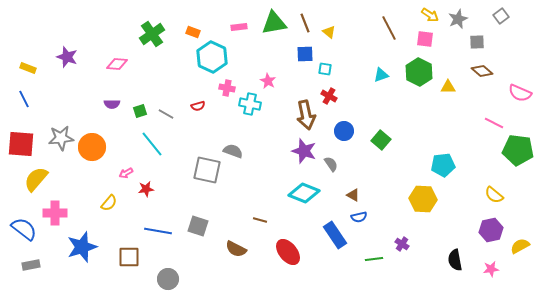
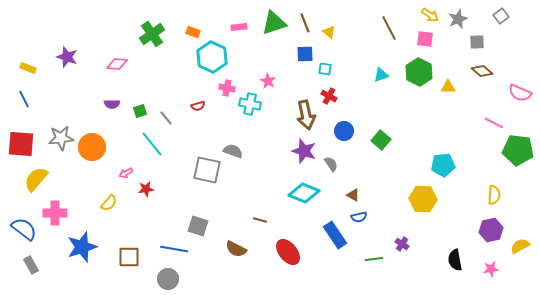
green triangle at (274, 23): rotated 8 degrees counterclockwise
gray line at (166, 114): moved 4 px down; rotated 21 degrees clockwise
yellow semicircle at (494, 195): rotated 126 degrees counterclockwise
blue line at (158, 231): moved 16 px right, 18 px down
gray rectangle at (31, 265): rotated 72 degrees clockwise
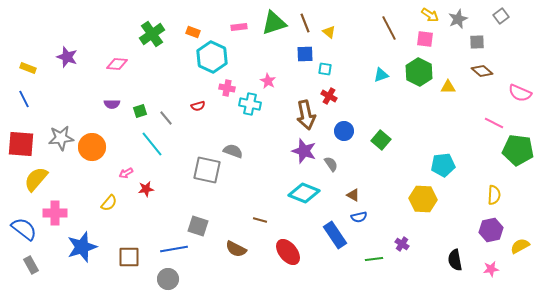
blue line at (174, 249): rotated 20 degrees counterclockwise
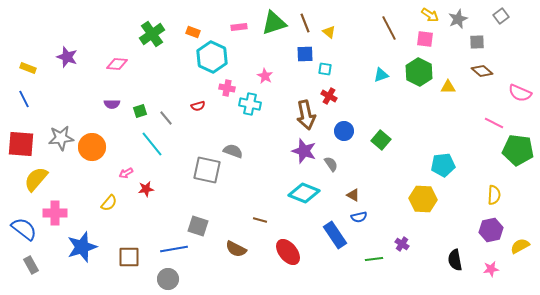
pink star at (268, 81): moved 3 px left, 5 px up
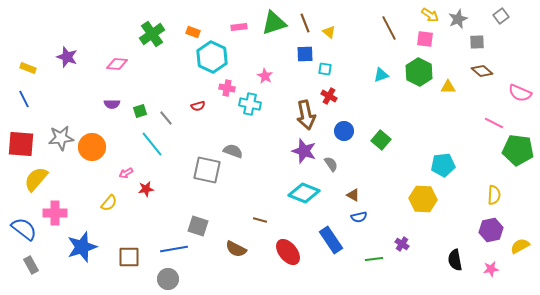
blue rectangle at (335, 235): moved 4 px left, 5 px down
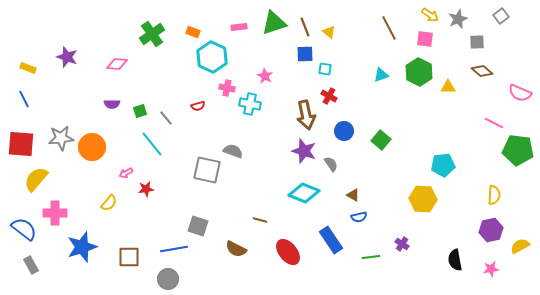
brown line at (305, 23): moved 4 px down
green line at (374, 259): moved 3 px left, 2 px up
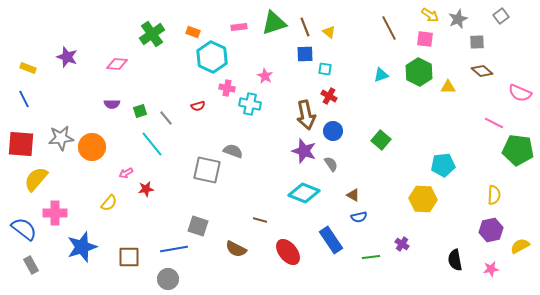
blue circle at (344, 131): moved 11 px left
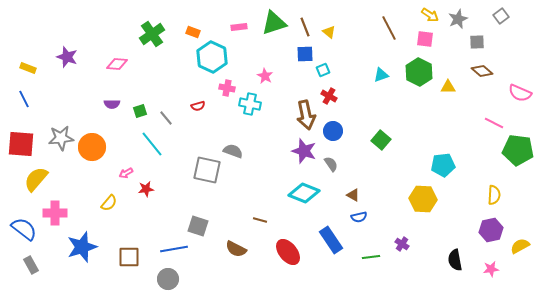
cyan square at (325, 69): moved 2 px left, 1 px down; rotated 32 degrees counterclockwise
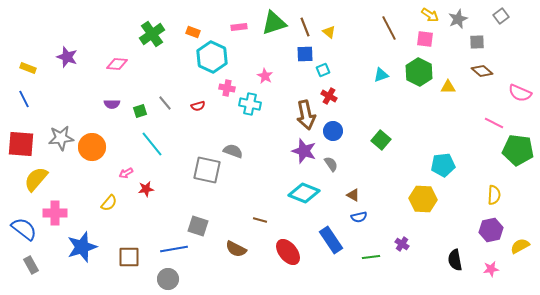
gray line at (166, 118): moved 1 px left, 15 px up
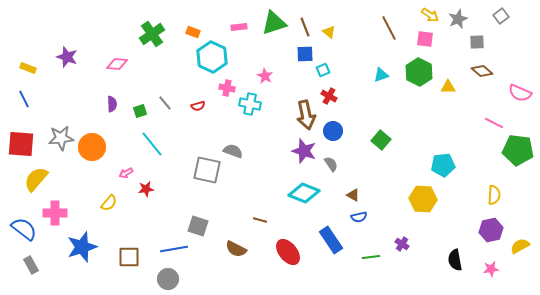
purple semicircle at (112, 104): rotated 91 degrees counterclockwise
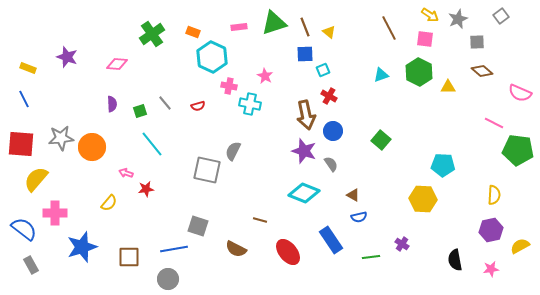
pink cross at (227, 88): moved 2 px right, 2 px up
gray semicircle at (233, 151): rotated 84 degrees counterclockwise
cyan pentagon at (443, 165): rotated 10 degrees clockwise
pink arrow at (126, 173): rotated 48 degrees clockwise
